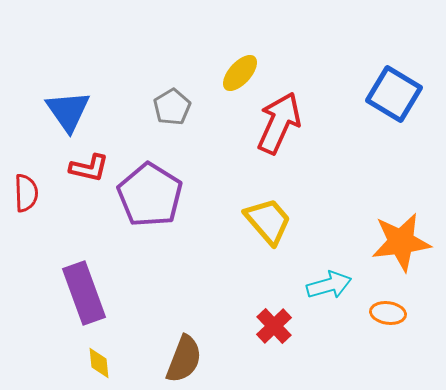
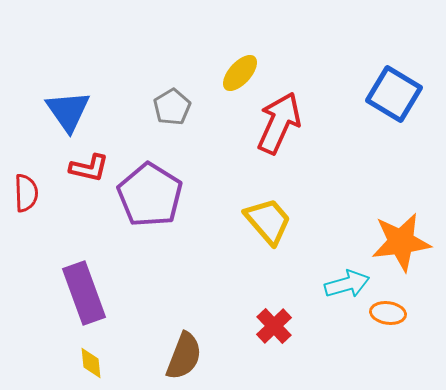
cyan arrow: moved 18 px right, 1 px up
brown semicircle: moved 3 px up
yellow diamond: moved 8 px left
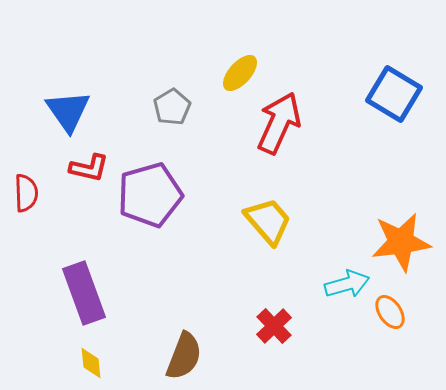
purple pentagon: rotated 24 degrees clockwise
orange ellipse: moved 2 px right, 1 px up; rotated 48 degrees clockwise
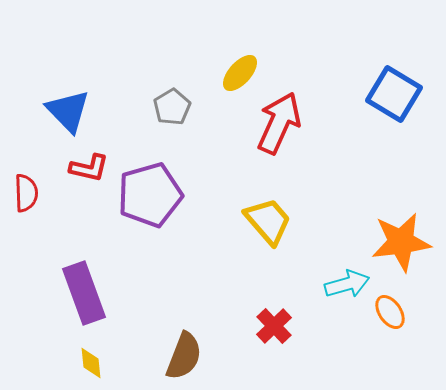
blue triangle: rotated 9 degrees counterclockwise
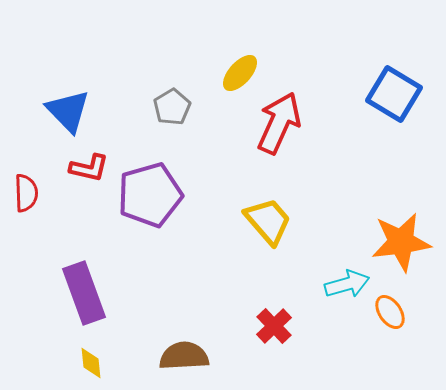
brown semicircle: rotated 114 degrees counterclockwise
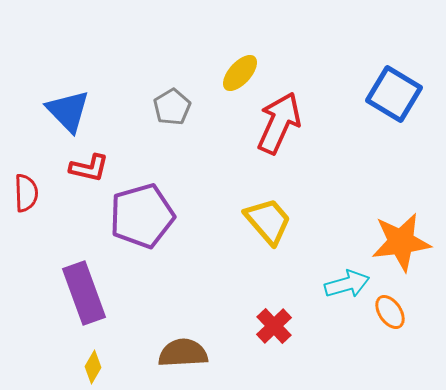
purple pentagon: moved 8 px left, 21 px down
brown semicircle: moved 1 px left, 3 px up
yellow diamond: moved 2 px right, 4 px down; rotated 36 degrees clockwise
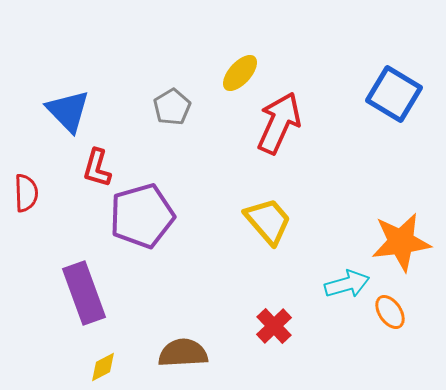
red L-shape: moved 8 px right; rotated 93 degrees clockwise
yellow diamond: moved 10 px right; rotated 32 degrees clockwise
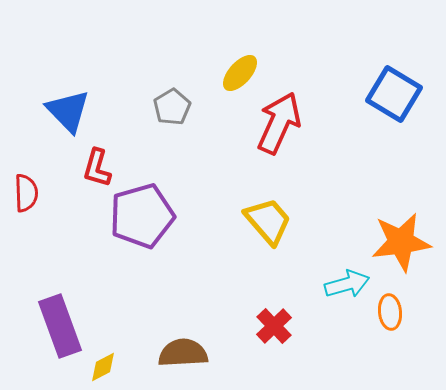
purple rectangle: moved 24 px left, 33 px down
orange ellipse: rotated 28 degrees clockwise
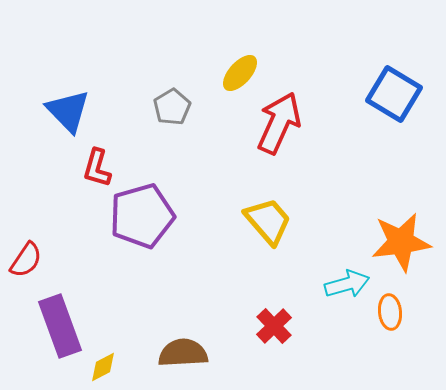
red semicircle: moved 67 px down; rotated 36 degrees clockwise
